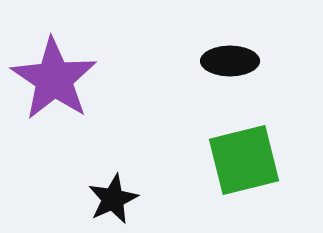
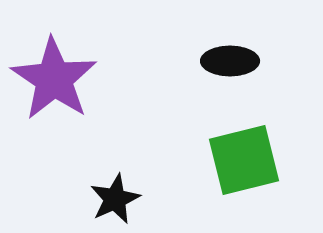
black star: moved 2 px right
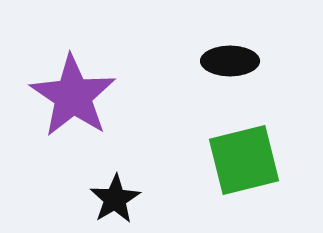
purple star: moved 19 px right, 17 px down
black star: rotated 6 degrees counterclockwise
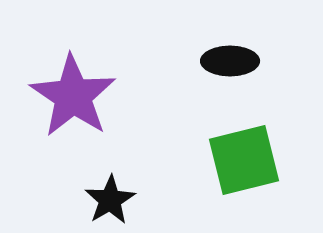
black star: moved 5 px left, 1 px down
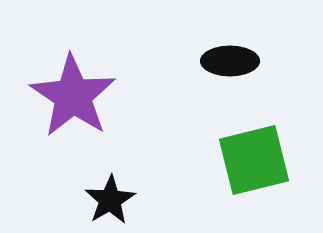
green square: moved 10 px right
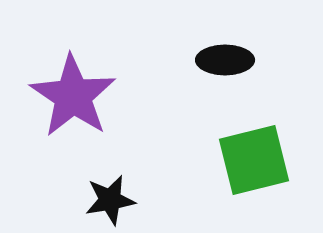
black ellipse: moved 5 px left, 1 px up
black star: rotated 21 degrees clockwise
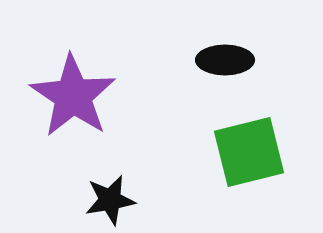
green square: moved 5 px left, 8 px up
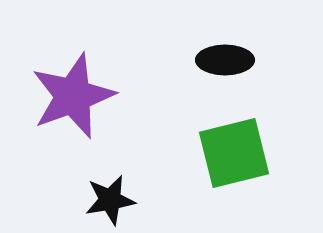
purple star: rotated 18 degrees clockwise
green square: moved 15 px left, 1 px down
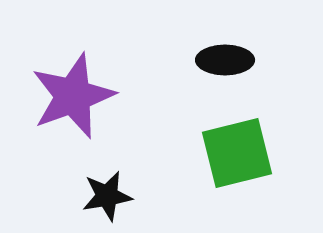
green square: moved 3 px right
black star: moved 3 px left, 4 px up
